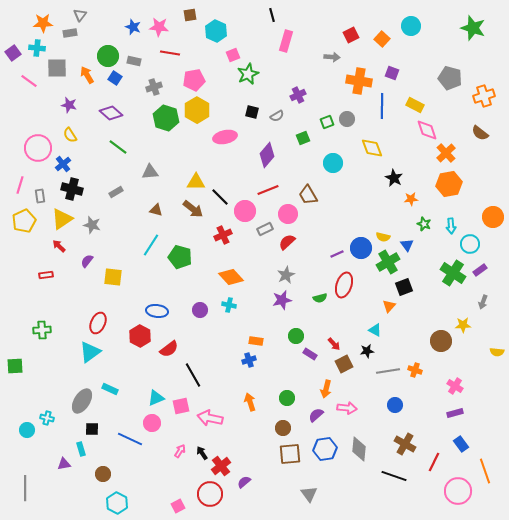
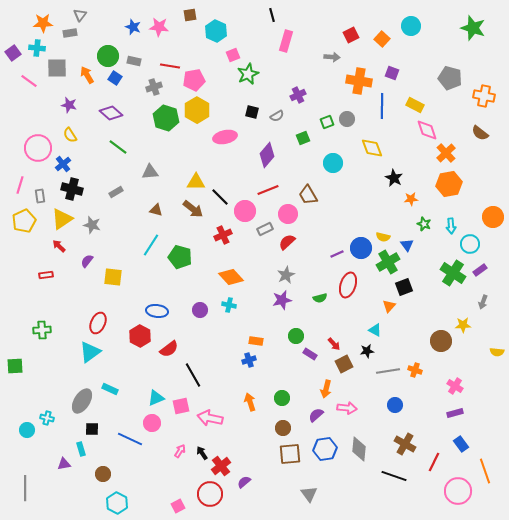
red line at (170, 53): moved 13 px down
orange cross at (484, 96): rotated 30 degrees clockwise
red ellipse at (344, 285): moved 4 px right
green circle at (287, 398): moved 5 px left
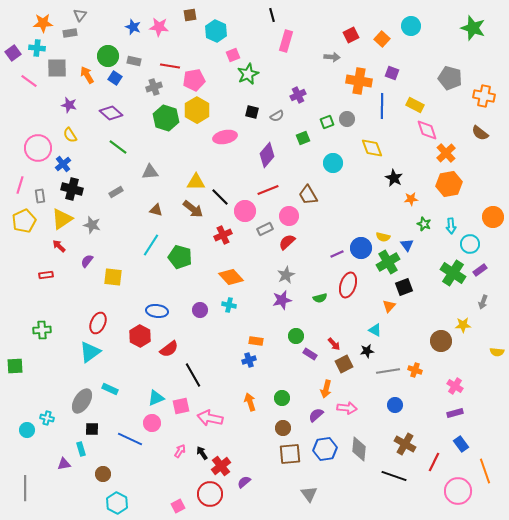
pink circle at (288, 214): moved 1 px right, 2 px down
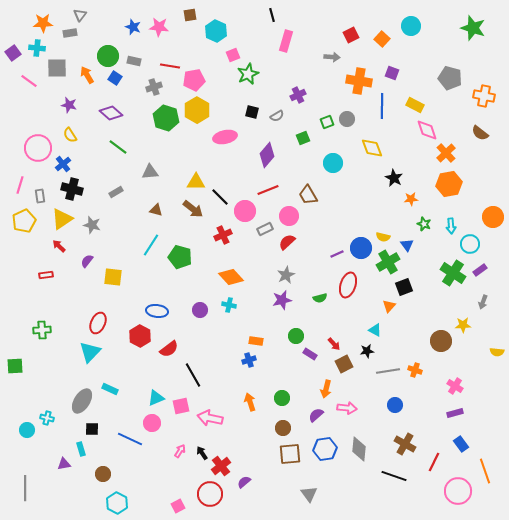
cyan triangle at (90, 352): rotated 10 degrees counterclockwise
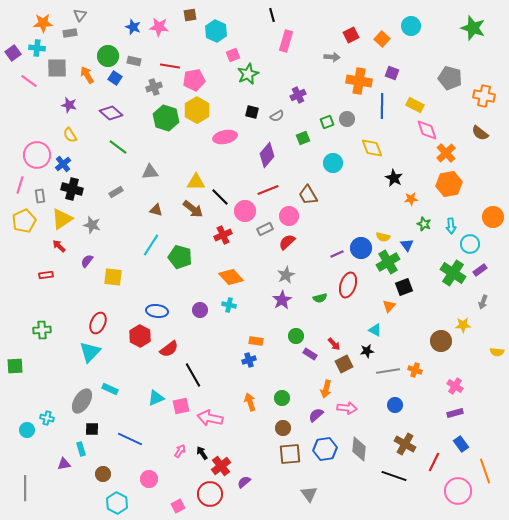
pink circle at (38, 148): moved 1 px left, 7 px down
purple star at (282, 300): rotated 18 degrees counterclockwise
pink circle at (152, 423): moved 3 px left, 56 px down
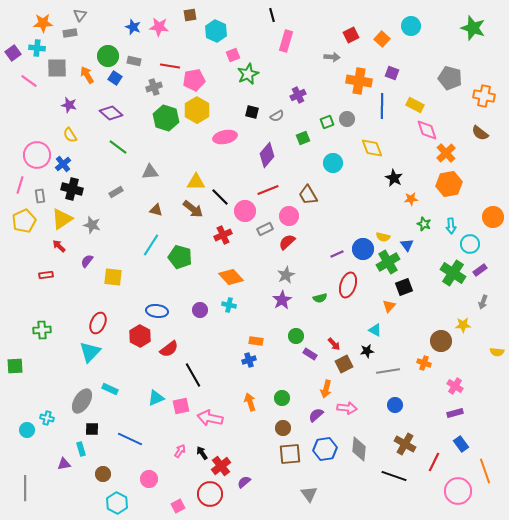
blue circle at (361, 248): moved 2 px right, 1 px down
orange cross at (415, 370): moved 9 px right, 7 px up
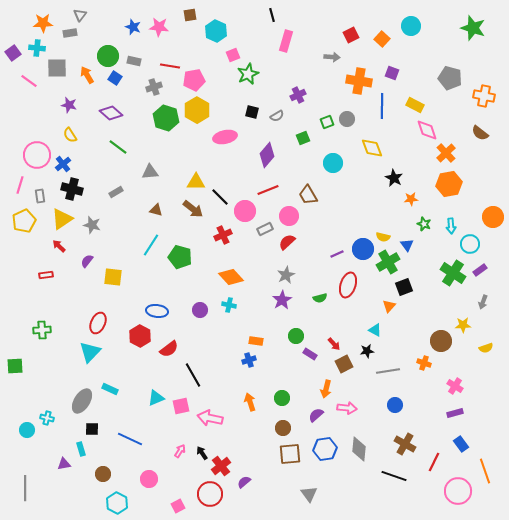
yellow semicircle at (497, 352): moved 11 px left, 4 px up; rotated 24 degrees counterclockwise
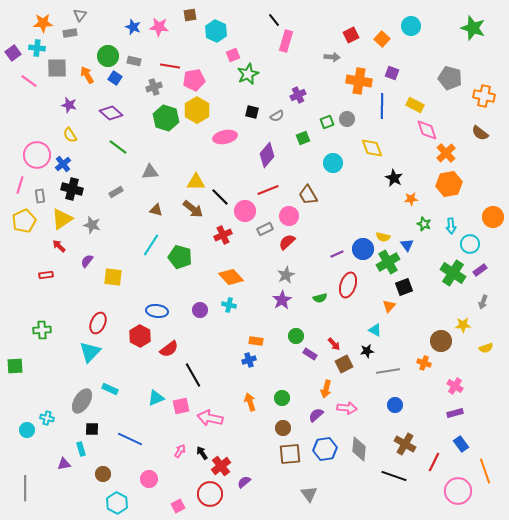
black line at (272, 15): moved 2 px right, 5 px down; rotated 24 degrees counterclockwise
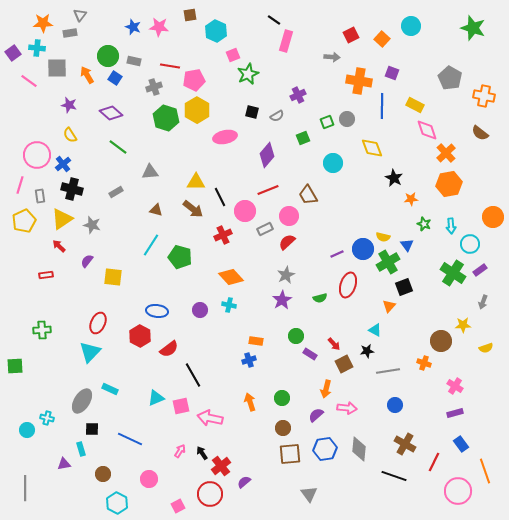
black line at (274, 20): rotated 16 degrees counterclockwise
gray pentagon at (450, 78): rotated 15 degrees clockwise
black line at (220, 197): rotated 18 degrees clockwise
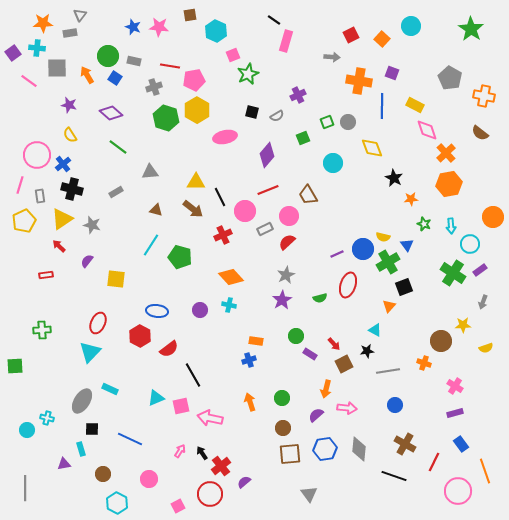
green star at (473, 28): moved 2 px left, 1 px down; rotated 15 degrees clockwise
gray circle at (347, 119): moved 1 px right, 3 px down
yellow square at (113, 277): moved 3 px right, 2 px down
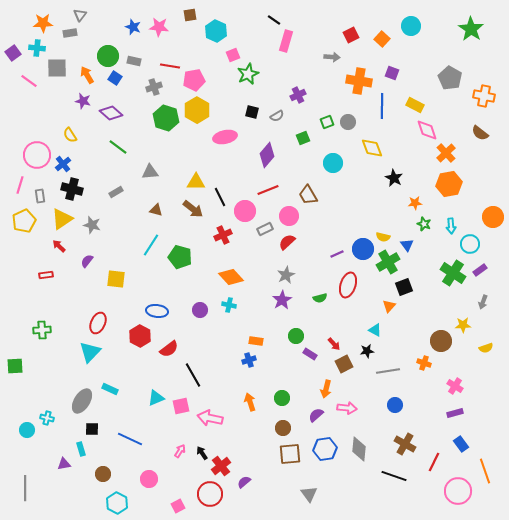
purple star at (69, 105): moved 14 px right, 4 px up
orange star at (411, 199): moved 4 px right, 4 px down
